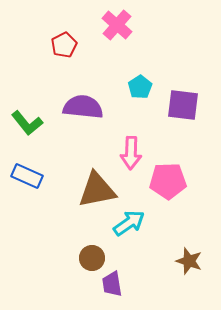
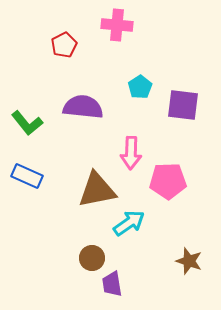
pink cross: rotated 36 degrees counterclockwise
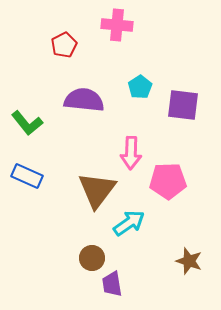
purple semicircle: moved 1 px right, 7 px up
brown triangle: rotated 42 degrees counterclockwise
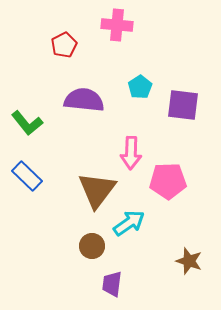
blue rectangle: rotated 20 degrees clockwise
brown circle: moved 12 px up
purple trapezoid: rotated 16 degrees clockwise
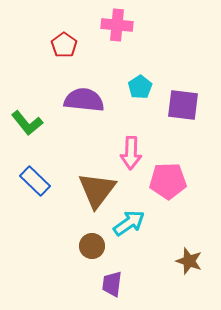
red pentagon: rotated 10 degrees counterclockwise
blue rectangle: moved 8 px right, 5 px down
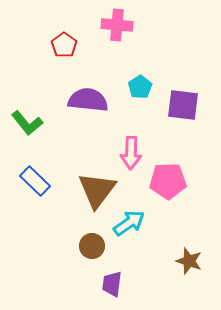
purple semicircle: moved 4 px right
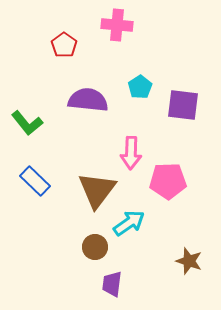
brown circle: moved 3 px right, 1 px down
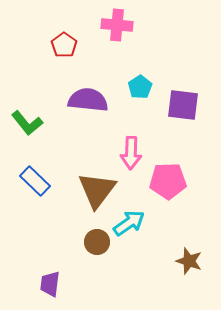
brown circle: moved 2 px right, 5 px up
purple trapezoid: moved 62 px left
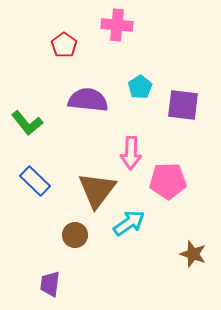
brown circle: moved 22 px left, 7 px up
brown star: moved 4 px right, 7 px up
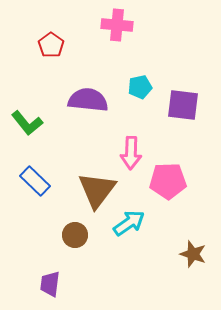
red pentagon: moved 13 px left
cyan pentagon: rotated 20 degrees clockwise
